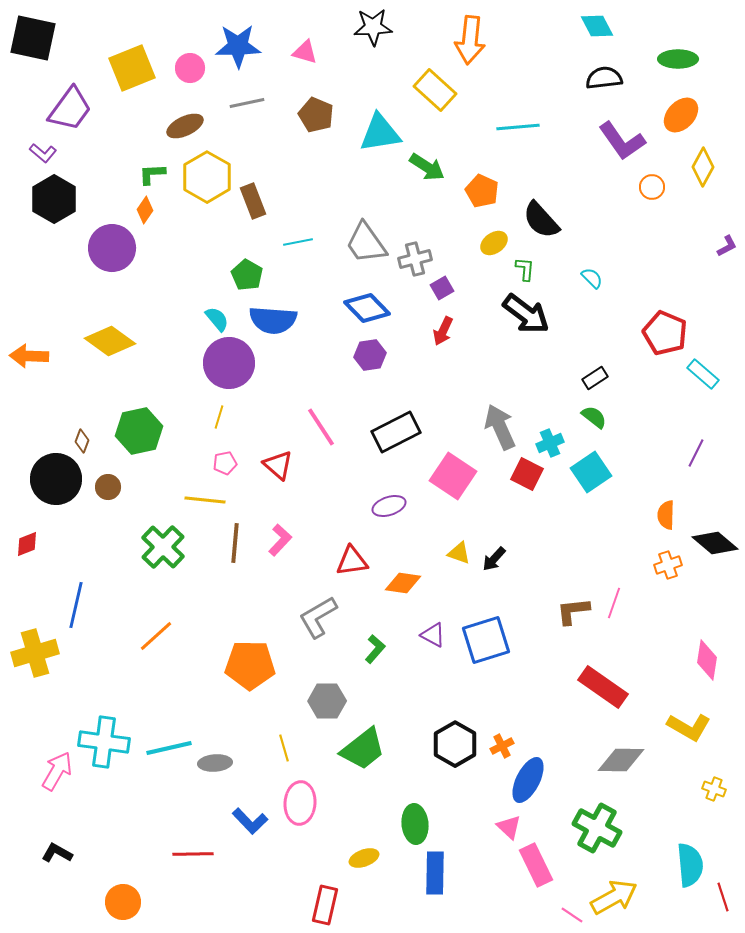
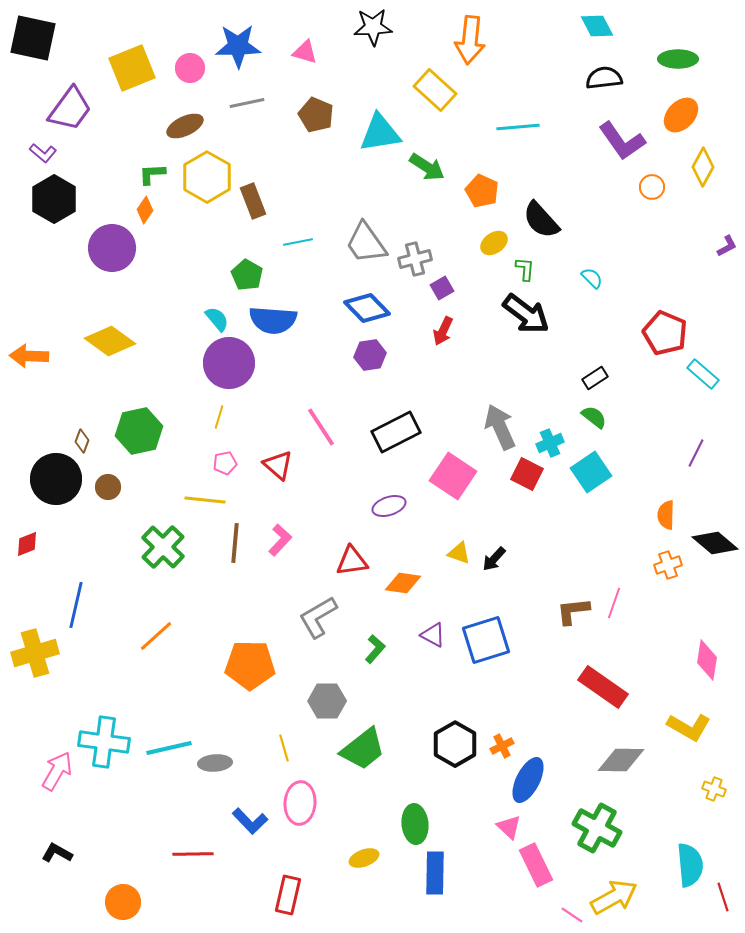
red rectangle at (325, 905): moved 37 px left, 10 px up
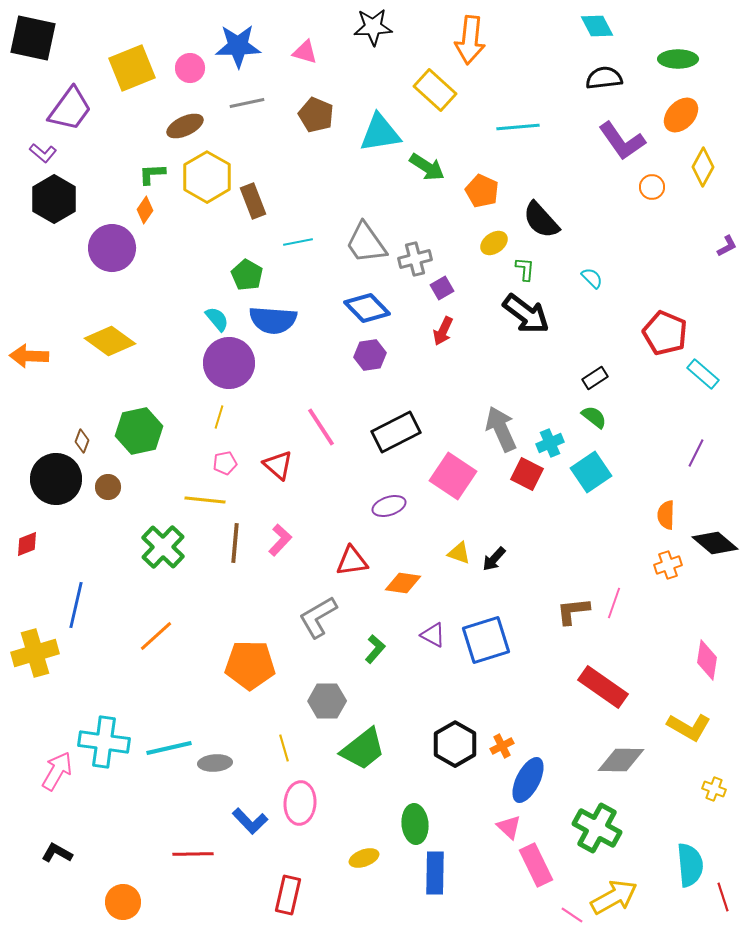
gray arrow at (500, 427): moved 1 px right, 2 px down
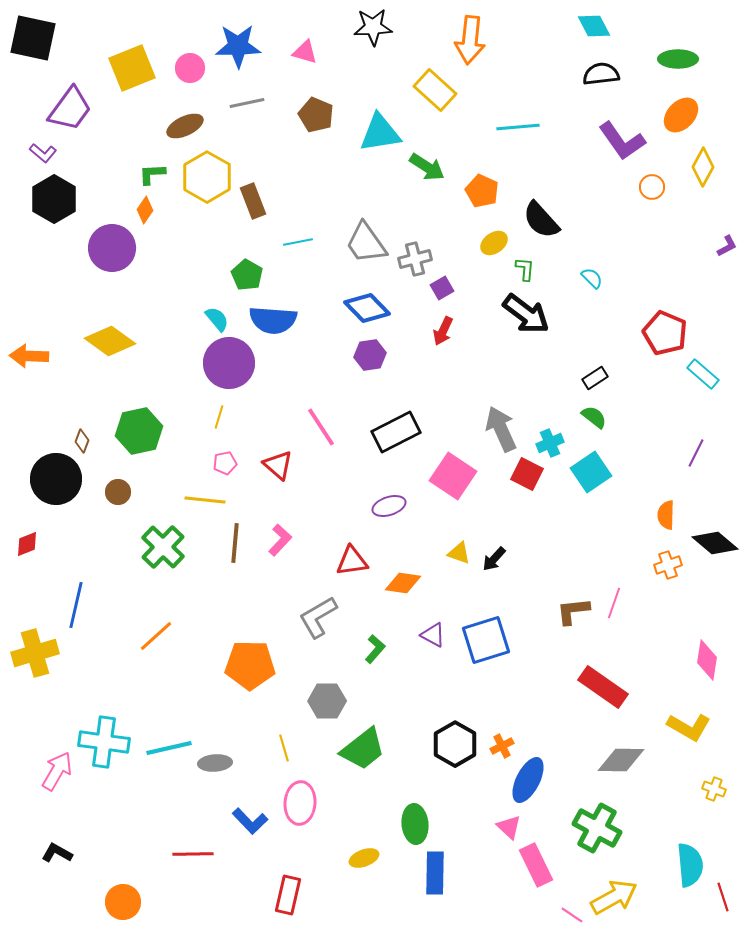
cyan diamond at (597, 26): moved 3 px left
black semicircle at (604, 78): moved 3 px left, 4 px up
brown circle at (108, 487): moved 10 px right, 5 px down
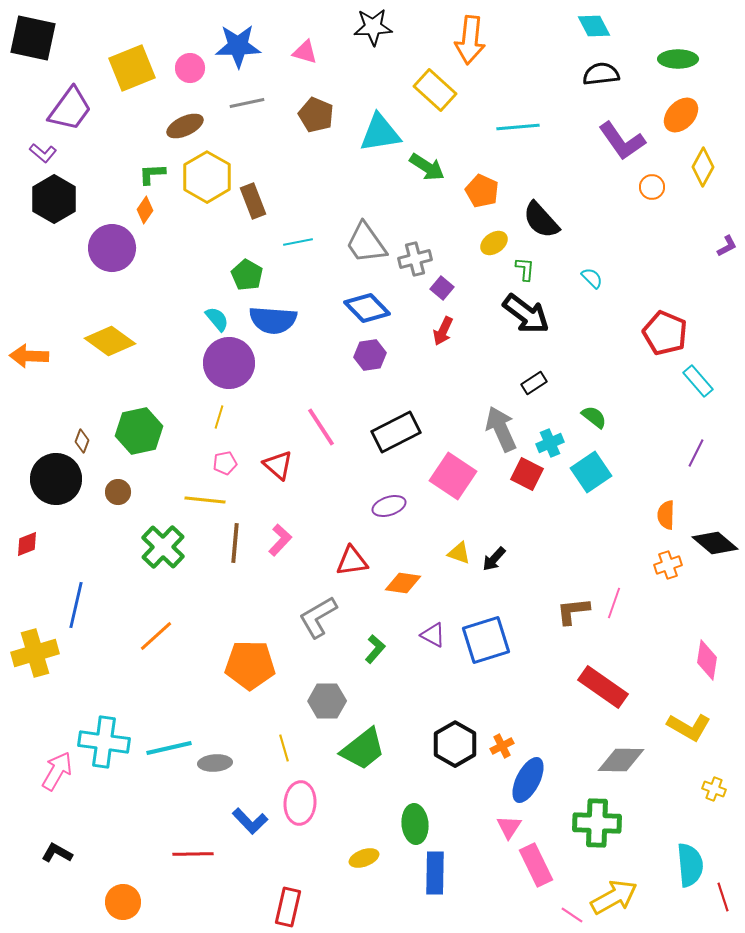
purple square at (442, 288): rotated 20 degrees counterclockwise
cyan rectangle at (703, 374): moved 5 px left, 7 px down; rotated 8 degrees clockwise
black rectangle at (595, 378): moved 61 px left, 5 px down
pink triangle at (509, 827): rotated 20 degrees clockwise
green cross at (597, 828): moved 5 px up; rotated 27 degrees counterclockwise
red rectangle at (288, 895): moved 12 px down
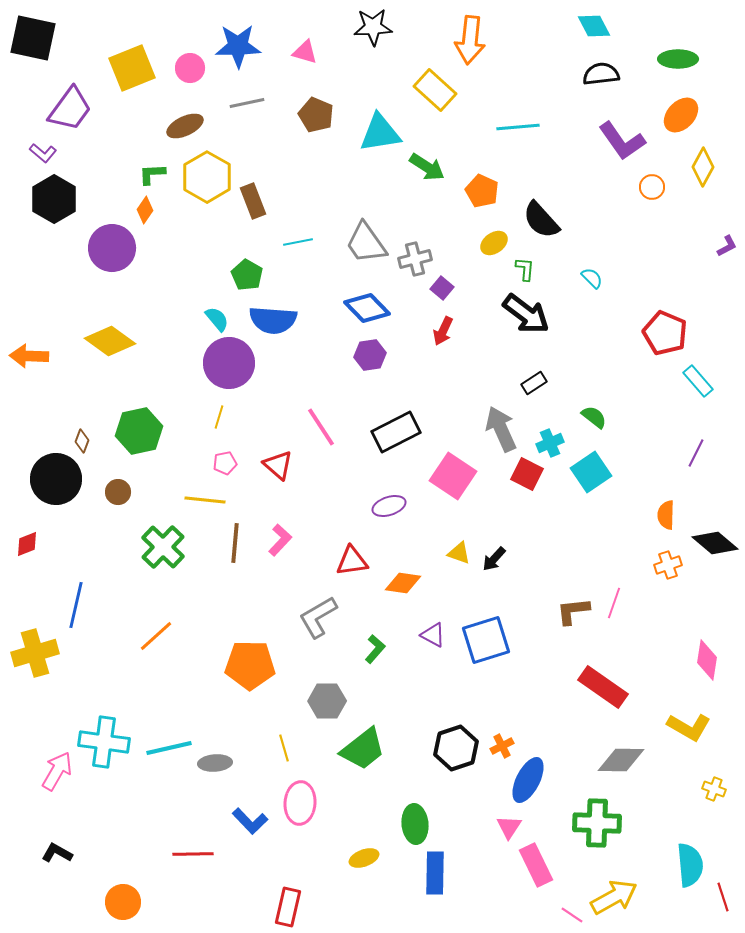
black hexagon at (455, 744): moved 1 px right, 4 px down; rotated 12 degrees clockwise
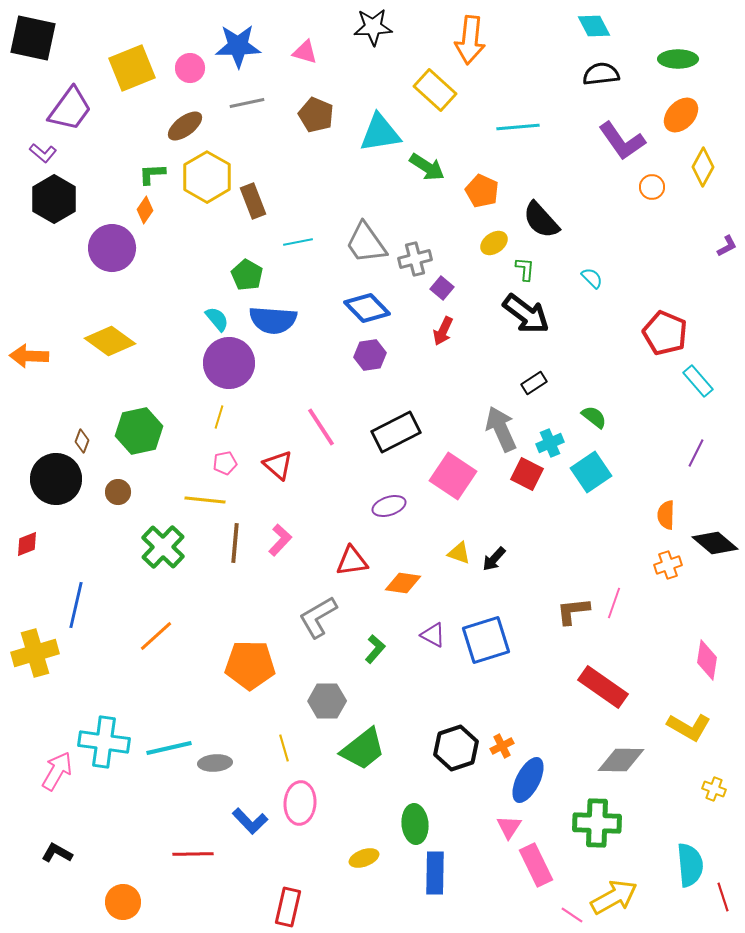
brown ellipse at (185, 126): rotated 12 degrees counterclockwise
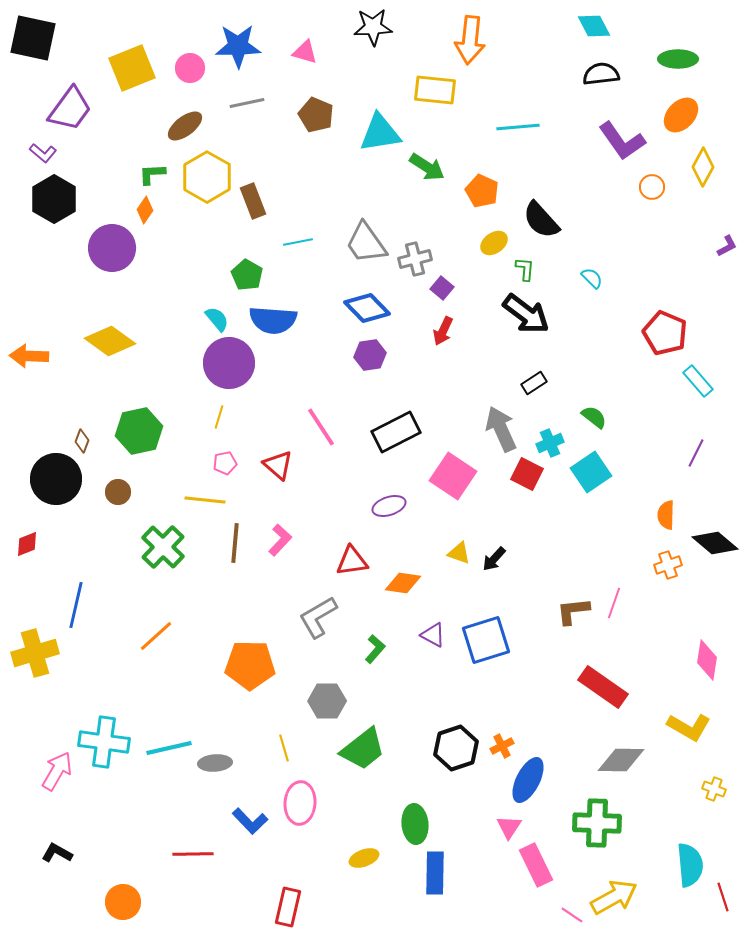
yellow rectangle at (435, 90): rotated 36 degrees counterclockwise
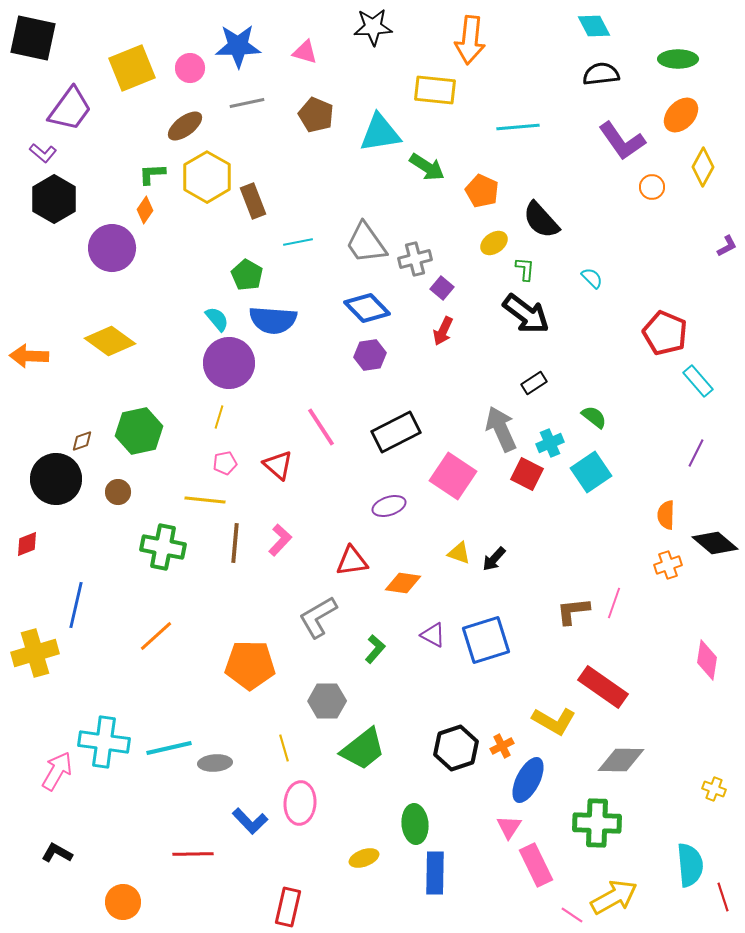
brown diamond at (82, 441): rotated 50 degrees clockwise
green cross at (163, 547): rotated 33 degrees counterclockwise
yellow L-shape at (689, 727): moved 135 px left, 6 px up
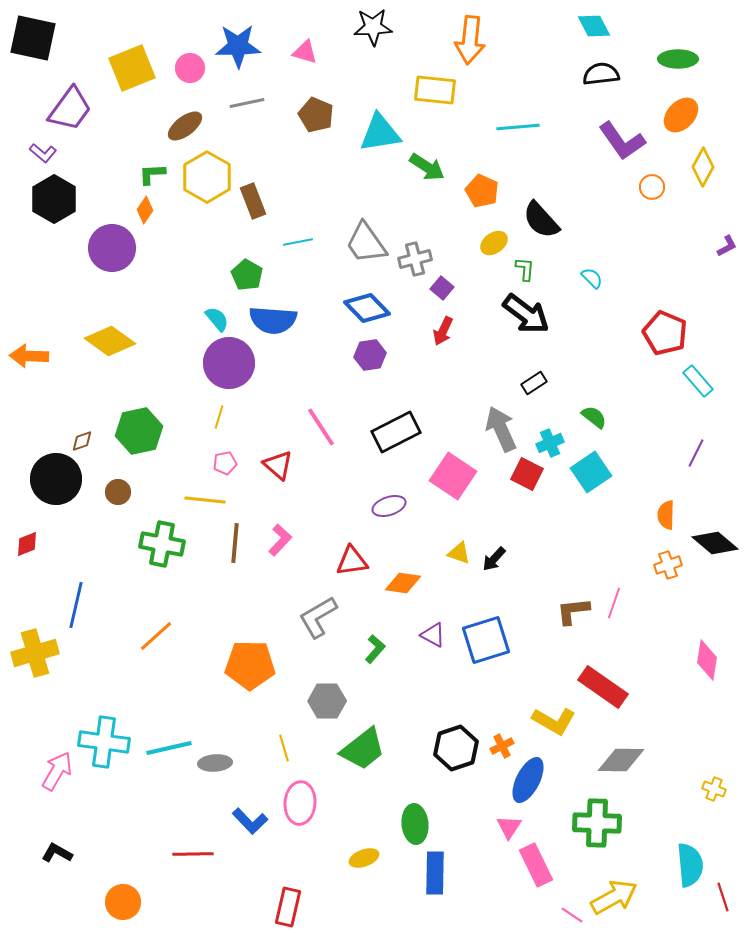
green cross at (163, 547): moved 1 px left, 3 px up
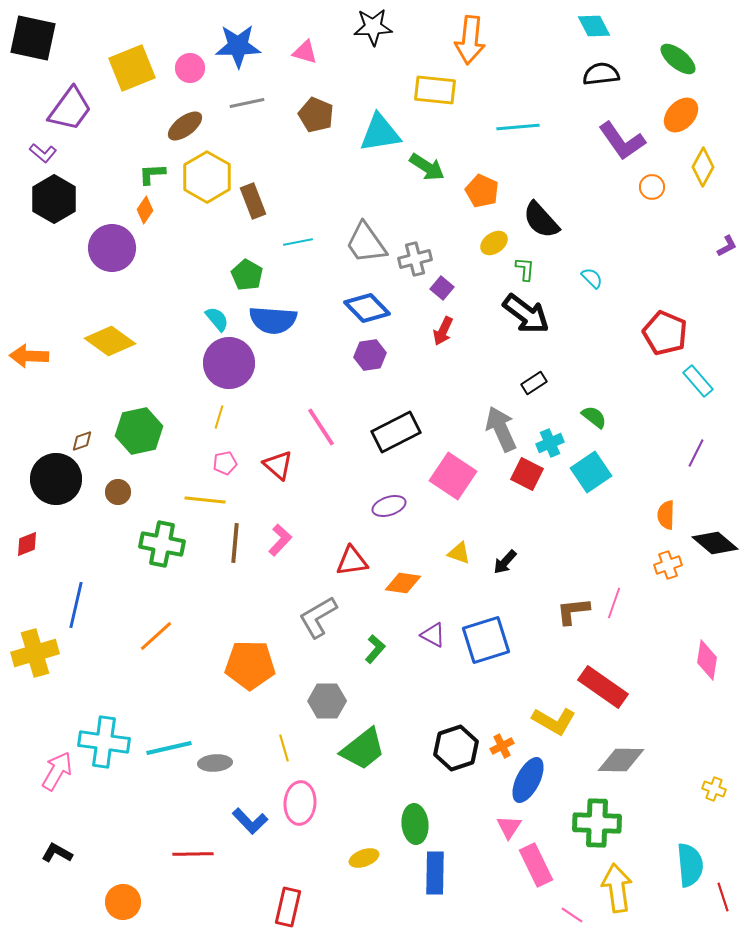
green ellipse at (678, 59): rotated 39 degrees clockwise
black arrow at (494, 559): moved 11 px right, 3 px down
yellow arrow at (614, 897): moved 3 px right, 9 px up; rotated 69 degrees counterclockwise
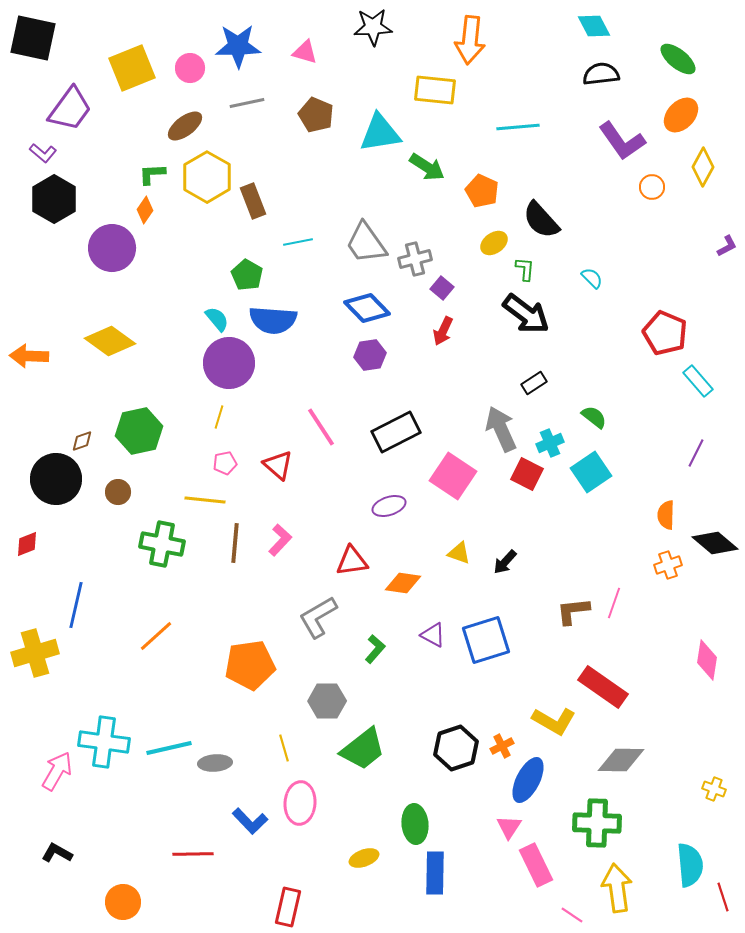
orange pentagon at (250, 665): rotated 9 degrees counterclockwise
